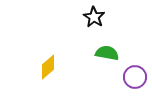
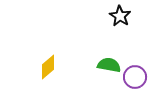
black star: moved 26 px right, 1 px up
green semicircle: moved 2 px right, 12 px down
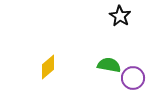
purple circle: moved 2 px left, 1 px down
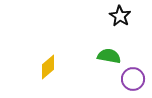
green semicircle: moved 9 px up
purple circle: moved 1 px down
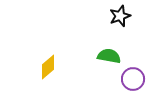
black star: rotated 20 degrees clockwise
